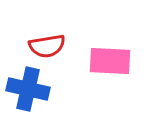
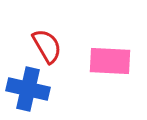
red semicircle: rotated 111 degrees counterclockwise
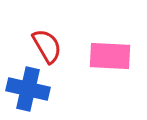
pink rectangle: moved 5 px up
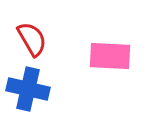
red semicircle: moved 15 px left, 7 px up
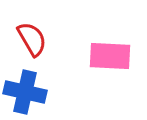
blue cross: moved 3 px left, 3 px down
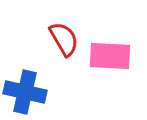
red semicircle: moved 32 px right
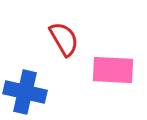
pink rectangle: moved 3 px right, 14 px down
